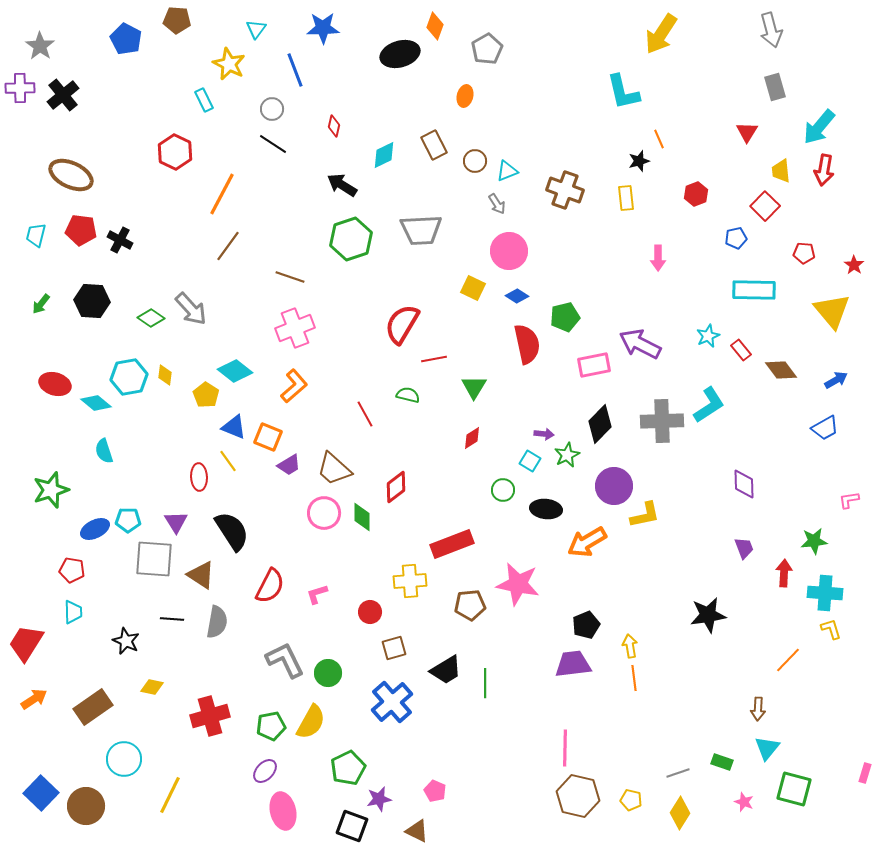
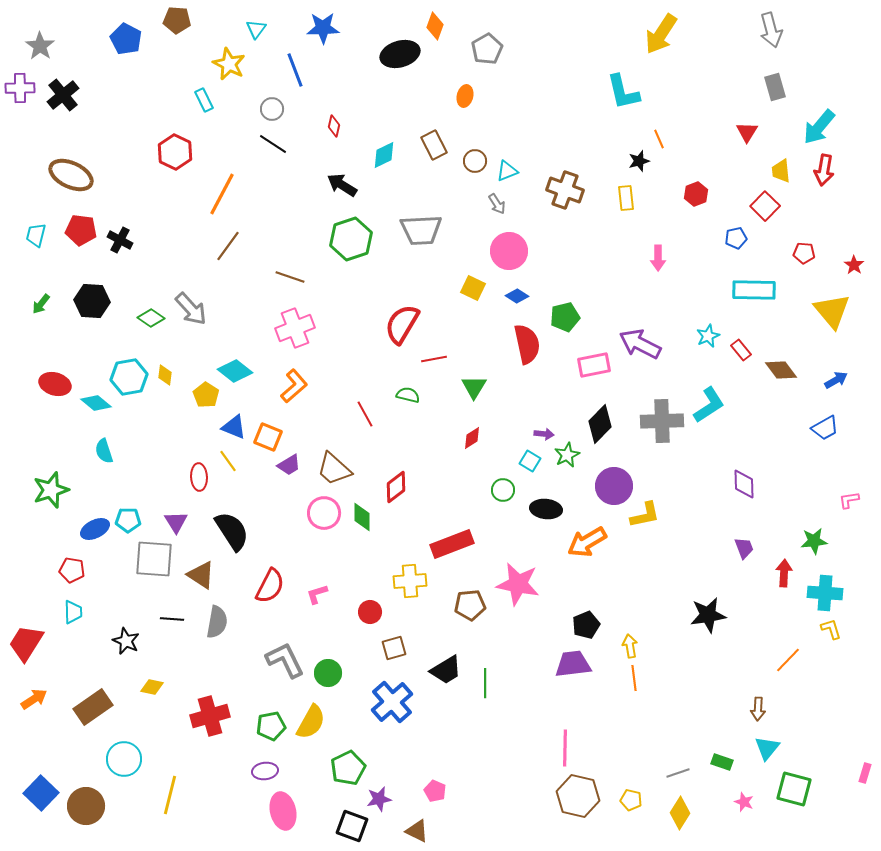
purple ellipse at (265, 771): rotated 40 degrees clockwise
yellow line at (170, 795): rotated 12 degrees counterclockwise
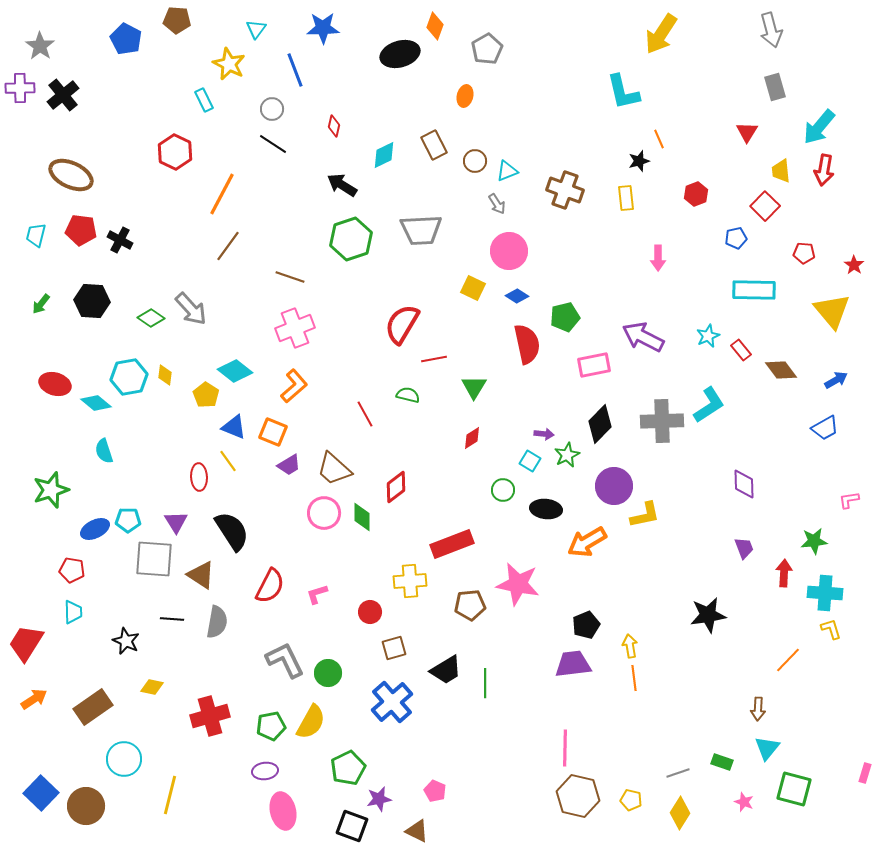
purple arrow at (640, 344): moved 3 px right, 7 px up
orange square at (268, 437): moved 5 px right, 5 px up
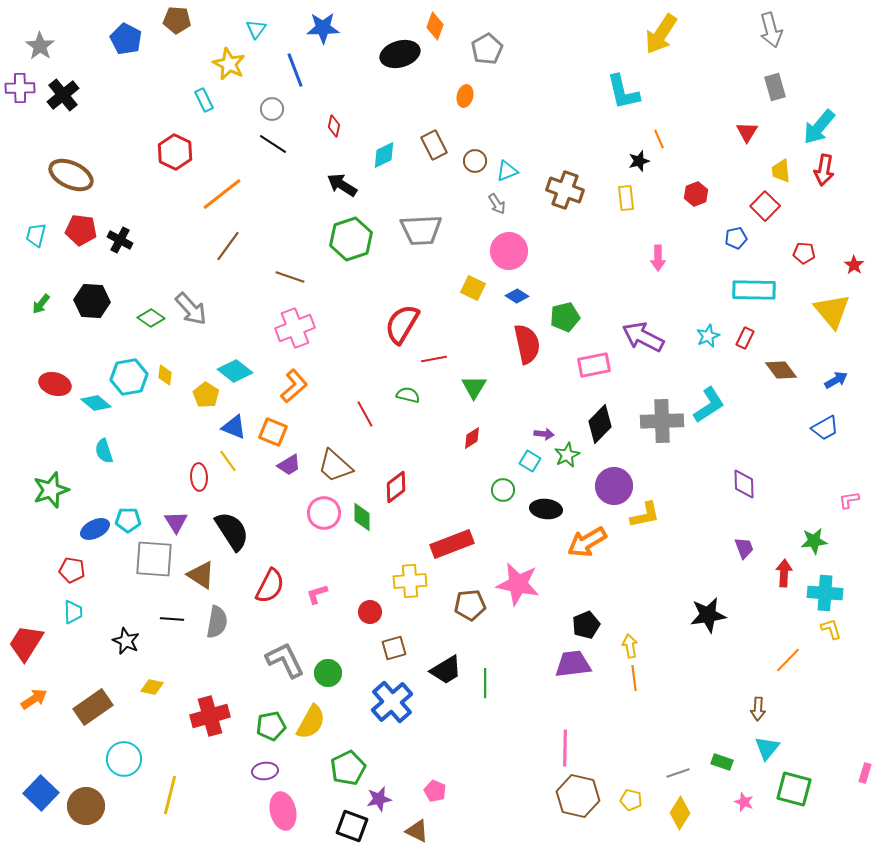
orange line at (222, 194): rotated 24 degrees clockwise
red rectangle at (741, 350): moved 4 px right, 12 px up; rotated 65 degrees clockwise
brown trapezoid at (334, 469): moved 1 px right, 3 px up
